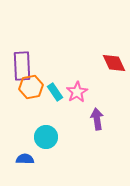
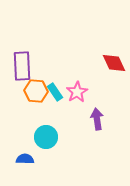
orange hexagon: moved 5 px right, 4 px down; rotated 15 degrees clockwise
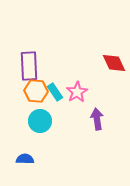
purple rectangle: moved 7 px right
cyan circle: moved 6 px left, 16 px up
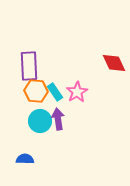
purple arrow: moved 39 px left
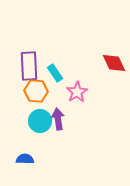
cyan rectangle: moved 19 px up
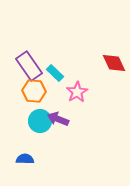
purple rectangle: rotated 32 degrees counterclockwise
cyan rectangle: rotated 12 degrees counterclockwise
orange hexagon: moved 2 px left
purple arrow: rotated 60 degrees counterclockwise
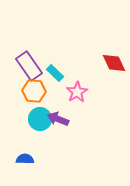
cyan circle: moved 2 px up
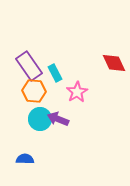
cyan rectangle: rotated 18 degrees clockwise
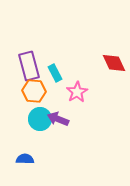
purple rectangle: rotated 20 degrees clockwise
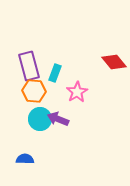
red diamond: moved 1 px up; rotated 15 degrees counterclockwise
cyan rectangle: rotated 48 degrees clockwise
